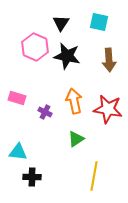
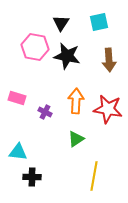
cyan square: rotated 24 degrees counterclockwise
pink hexagon: rotated 12 degrees counterclockwise
orange arrow: moved 2 px right; rotated 15 degrees clockwise
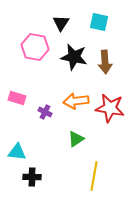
cyan square: rotated 24 degrees clockwise
black star: moved 7 px right, 1 px down
brown arrow: moved 4 px left, 2 px down
orange arrow: rotated 100 degrees counterclockwise
red star: moved 2 px right, 1 px up
cyan triangle: moved 1 px left
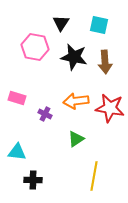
cyan square: moved 3 px down
purple cross: moved 2 px down
black cross: moved 1 px right, 3 px down
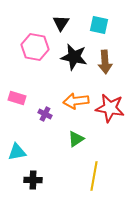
cyan triangle: rotated 18 degrees counterclockwise
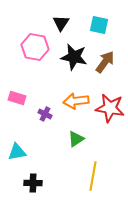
brown arrow: rotated 140 degrees counterclockwise
yellow line: moved 1 px left
black cross: moved 3 px down
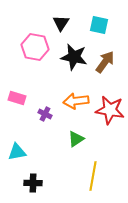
red star: moved 2 px down
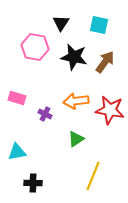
yellow line: rotated 12 degrees clockwise
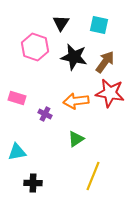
pink hexagon: rotated 8 degrees clockwise
red star: moved 17 px up
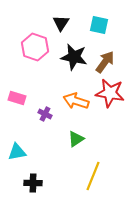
orange arrow: rotated 25 degrees clockwise
